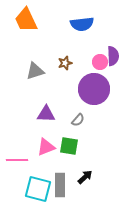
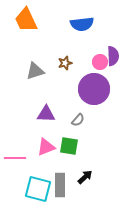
pink line: moved 2 px left, 2 px up
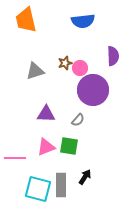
orange trapezoid: rotated 12 degrees clockwise
blue semicircle: moved 1 px right, 3 px up
pink circle: moved 20 px left, 6 px down
purple circle: moved 1 px left, 1 px down
black arrow: rotated 14 degrees counterclockwise
gray rectangle: moved 1 px right
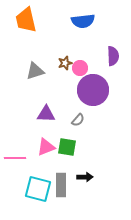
green square: moved 2 px left, 1 px down
black arrow: rotated 56 degrees clockwise
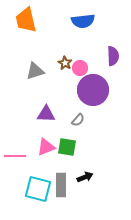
brown star: rotated 24 degrees counterclockwise
pink line: moved 2 px up
black arrow: rotated 21 degrees counterclockwise
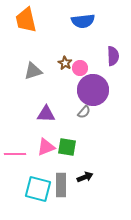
gray triangle: moved 2 px left
gray semicircle: moved 6 px right, 8 px up
pink line: moved 2 px up
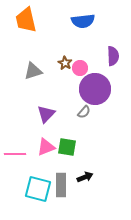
purple circle: moved 2 px right, 1 px up
purple triangle: rotated 48 degrees counterclockwise
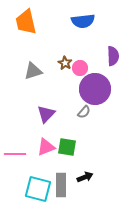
orange trapezoid: moved 2 px down
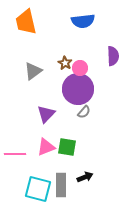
gray triangle: rotated 18 degrees counterclockwise
purple circle: moved 17 px left
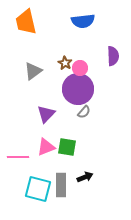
pink line: moved 3 px right, 3 px down
